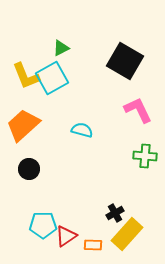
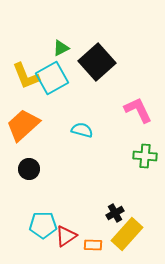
black square: moved 28 px left, 1 px down; rotated 18 degrees clockwise
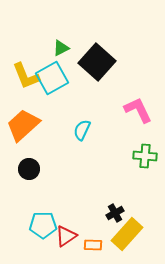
black square: rotated 6 degrees counterclockwise
cyan semicircle: rotated 80 degrees counterclockwise
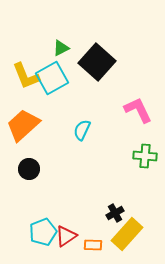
cyan pentagon: moved 7 px down; rotated 20 degrees counterclockwise
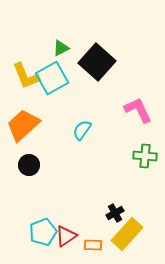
cyan semicircle: rotated 10 degrees clockwise
black circle: moved 4 px up
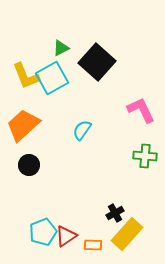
pink L-shape: moved 3 px right
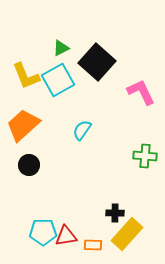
cyan square: moved 6 px right, 2 px down
pink L-shape: moved 18 px up
black cross: rotated 30 degrees clockwise
cyan pentagon: rotated 20 degrees clockwise
red triangle: rotated 25 degrees clockwise
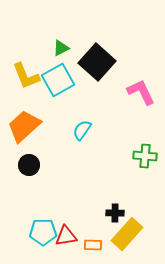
orange trapezoid: moved 1 px right, 1 px down
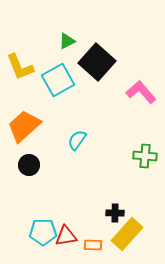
green triangle: moved 6 px right, 7 px up
yellow L-shape: moved 6 px left, 9 px up
pink L-shape: rotated 16 degrees counterclockwise
cyan semicircle: moved 5 px left, 10 px down
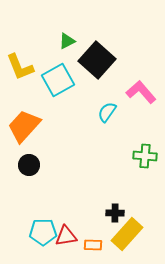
black square: moved 2 px up
orange trapezoid: rotated 6 degrees counterclockwise
cyan semicircle: moved 30 px right, 28 px up
